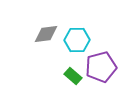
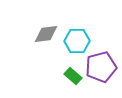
cyan hexagon: moved 1 px down
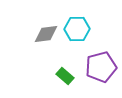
cyan hexagon: moved 12 px up
green rectangle: moved 8 px left
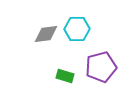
green rectangle: rotated 24 degrees counterclockwise
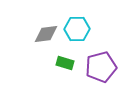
green rectangle: moved 13 px up
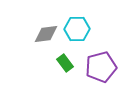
green rectangle: rotated 36 degrees clockwise
